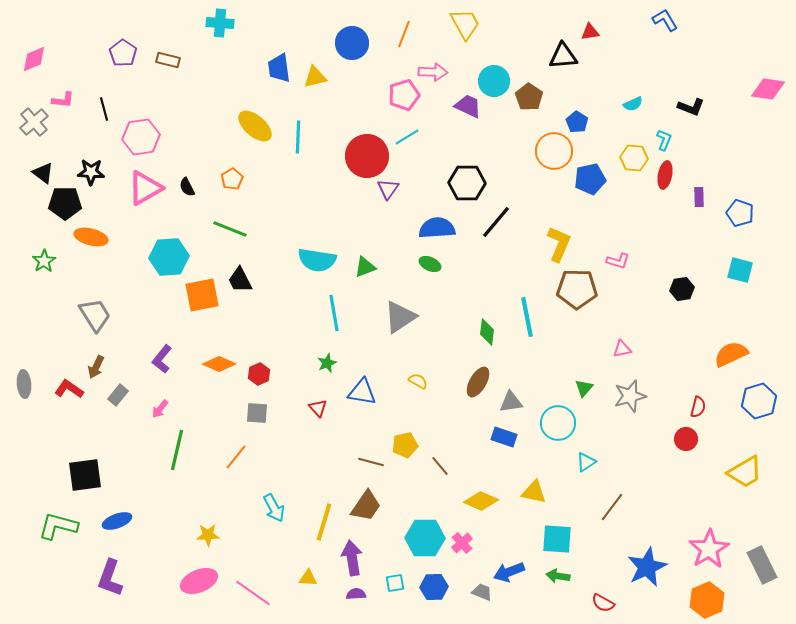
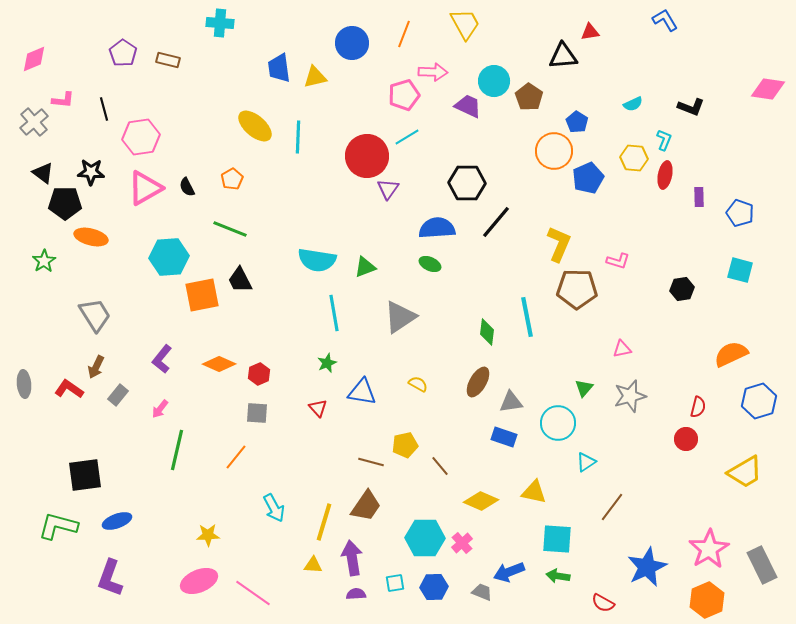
blue pentagon at (590, 179): moved 2 px left, 1 px up; rotated 12 degrees counterclockwise
yellow semicircle at (418, 381): moved 3 px down
yellow triangle at (308, 578): moved 5 px right, 13 px up
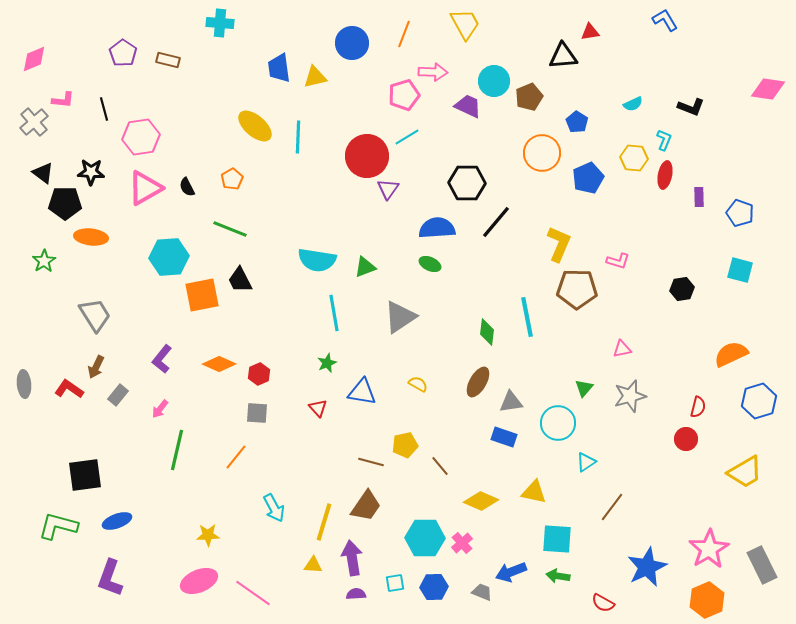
brown pentagon at (529, 97): rotated 16 degrees clockwise
orange circle at (554, 151): moved 12 px left, 2 px down
orange ellipse at (91, 237): rotated 8 degrees counterclockwise
blue arrow at (509, 572): moved 2 px right
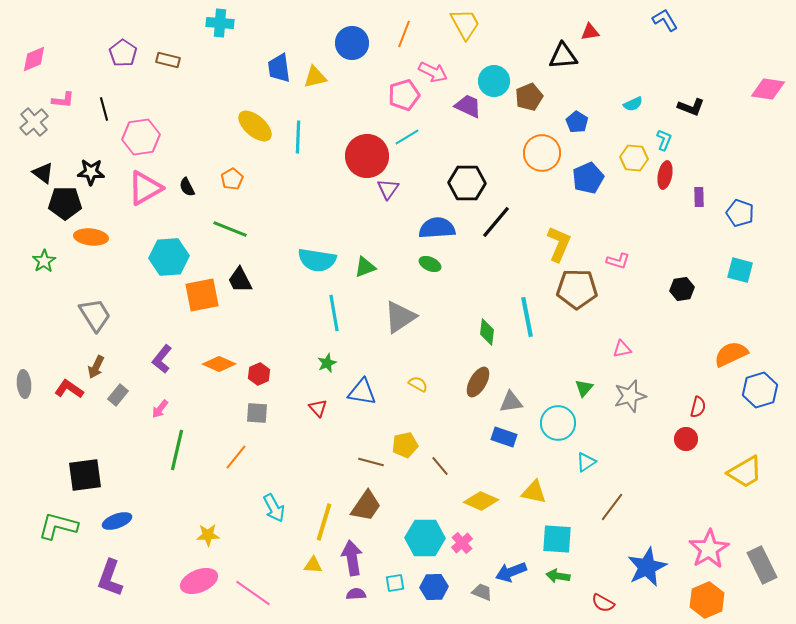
pink arrow at (433, 72): rotated 24 degrees clockwise
blue hexagon at (759, 401): moved 1 px right, 11 px up
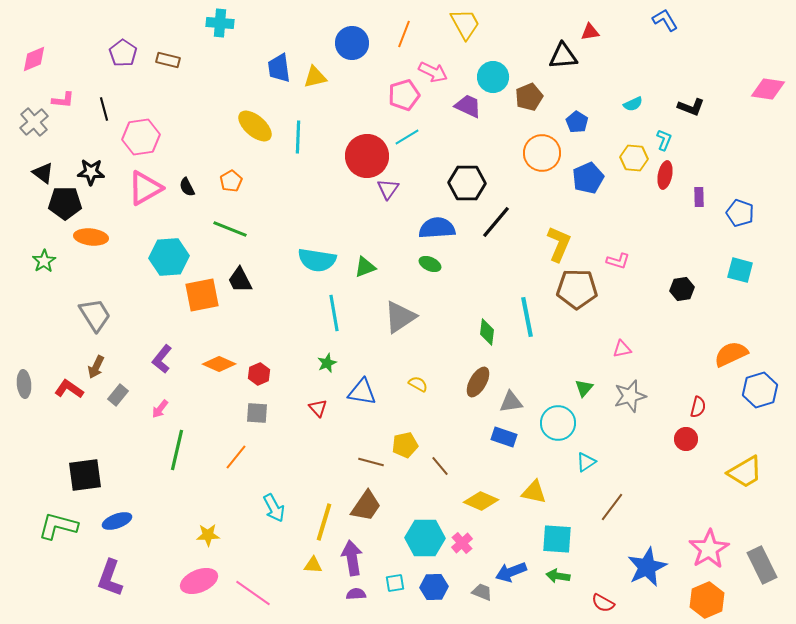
cyan circle at (494, 81): moved 1 px left, 4 px up
orange pentagon at (232, 179): moved 1 px left, 2 px down
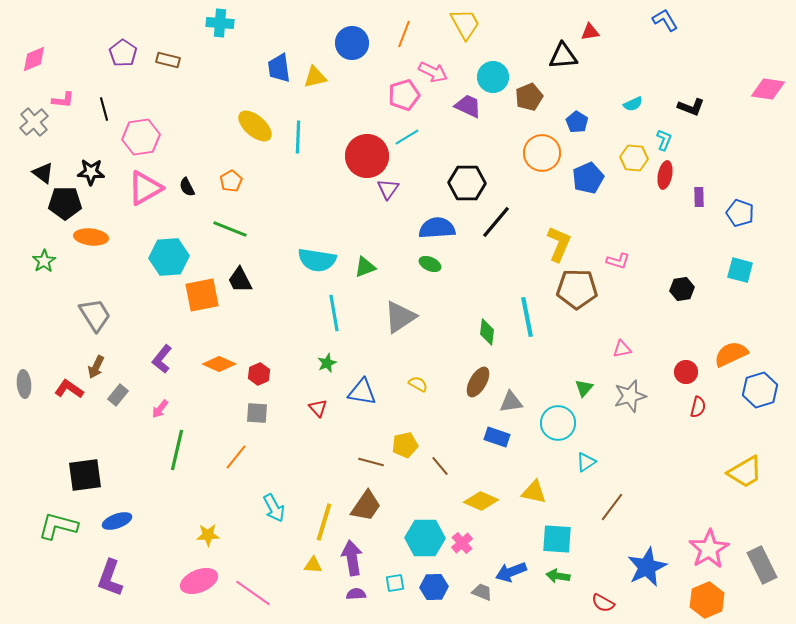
blue rectangle at (504, 437): moved 7 px left
red circle at (686, 439): moved 67 px up
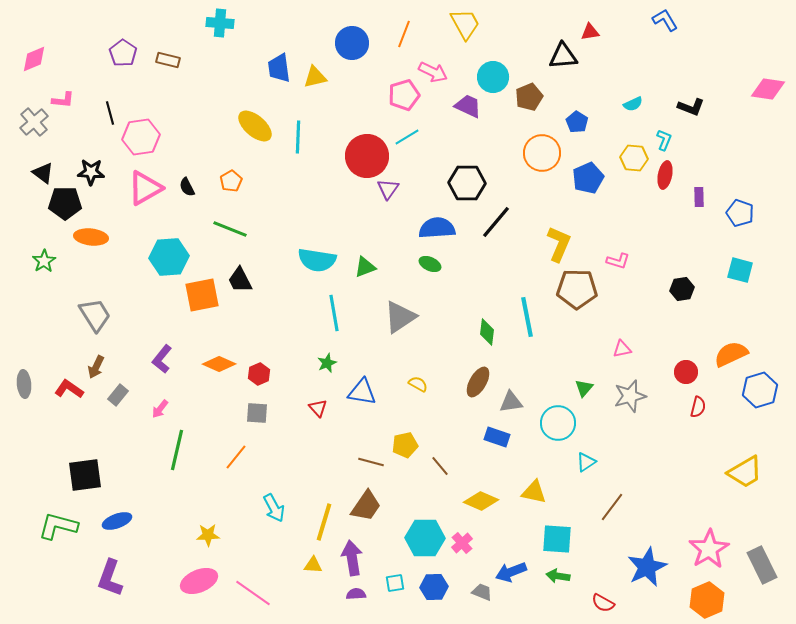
black line at (104, 109): moved 6 px right, 4 px down
